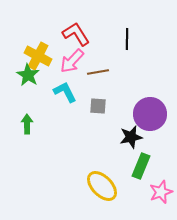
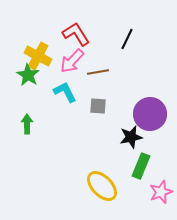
black line: rotated 25 degrees clockwise
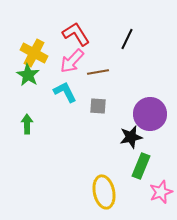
yellow cross: moved 4 px left, 3 px up
yellow ellipse: moved 2 px right, 6 px down; rotated 32 degrees clockwise
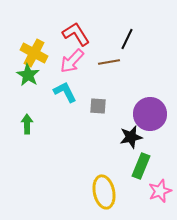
brown line: moved 11 px right, 10 px up
pink star: moved 1 px left, 1 px up
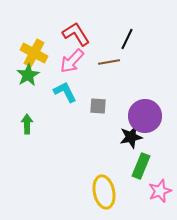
green star: rotated 10 degrees clockwise
purple circle: moved 5 px left, 2 px down
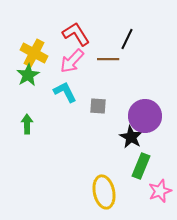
brown line: moved 1 px left, 3 px up; rotated 10 degrees clockwise
black star: rotated 30 degrees counterclockwise
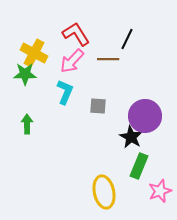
green star: moved 3 px left, 1 px up; rotated 30 degrees clockwise
cyan L-shape: rotated 50 degrees clockwise
green rectangle: moved 2 px left
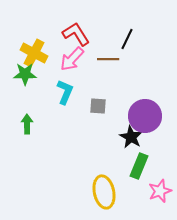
pink arrow: moved 2 px up
